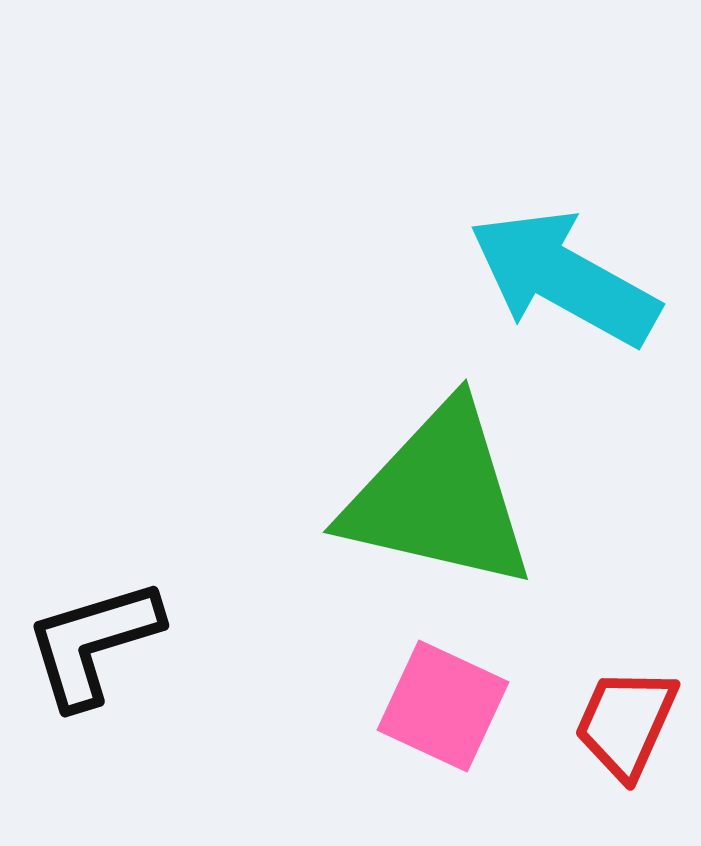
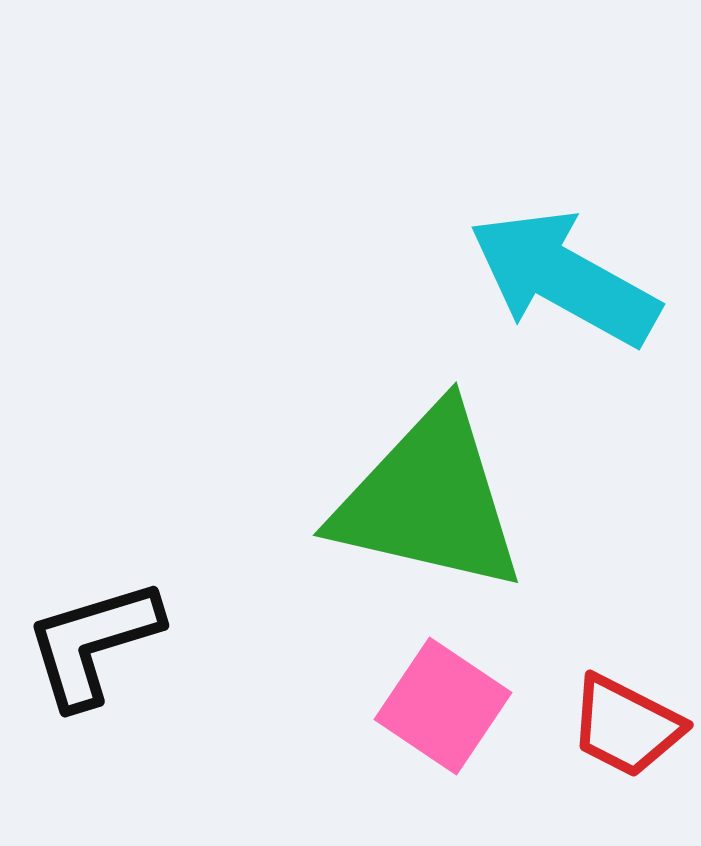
green triangle: moved 10 px left, 3 px down
pink square: rotated 9 degrees clockwise
red trapezoid: moved 3 px down; rotated 87 degrees counterclockwise
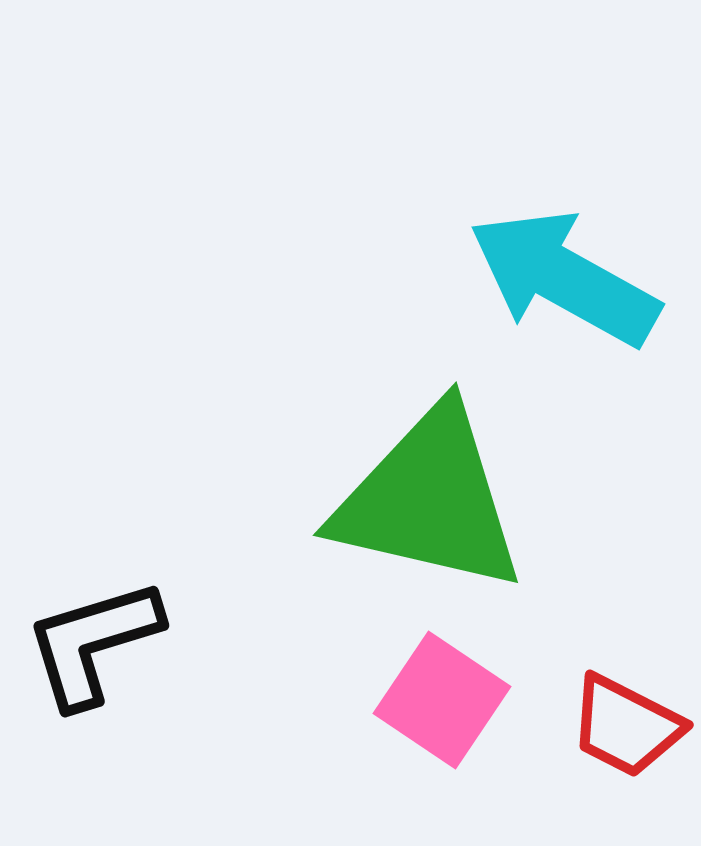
pink square: moved 1 px left, 6 px up
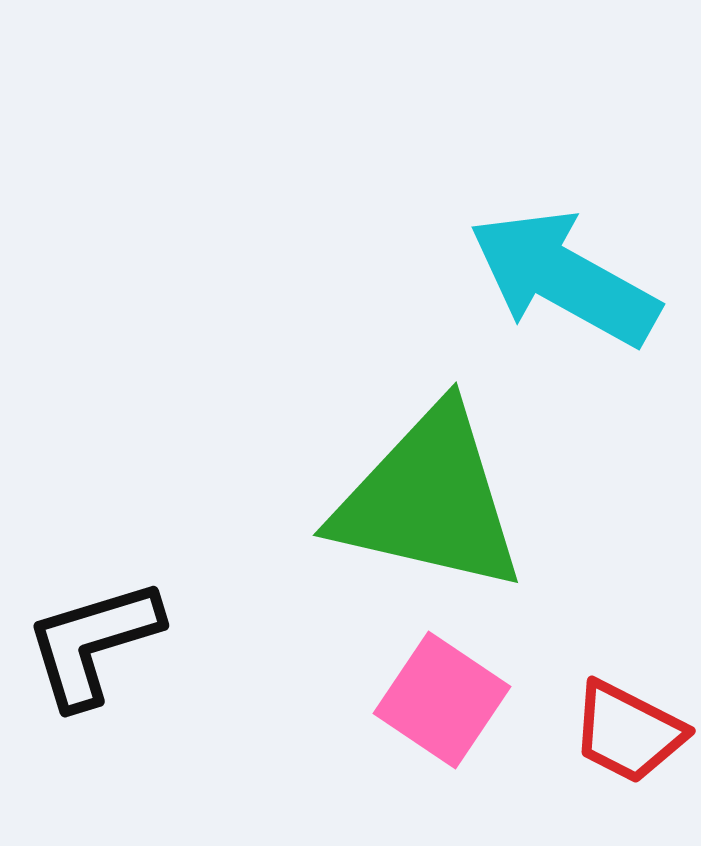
red trapezoid: moved 2 px right, 6 px down
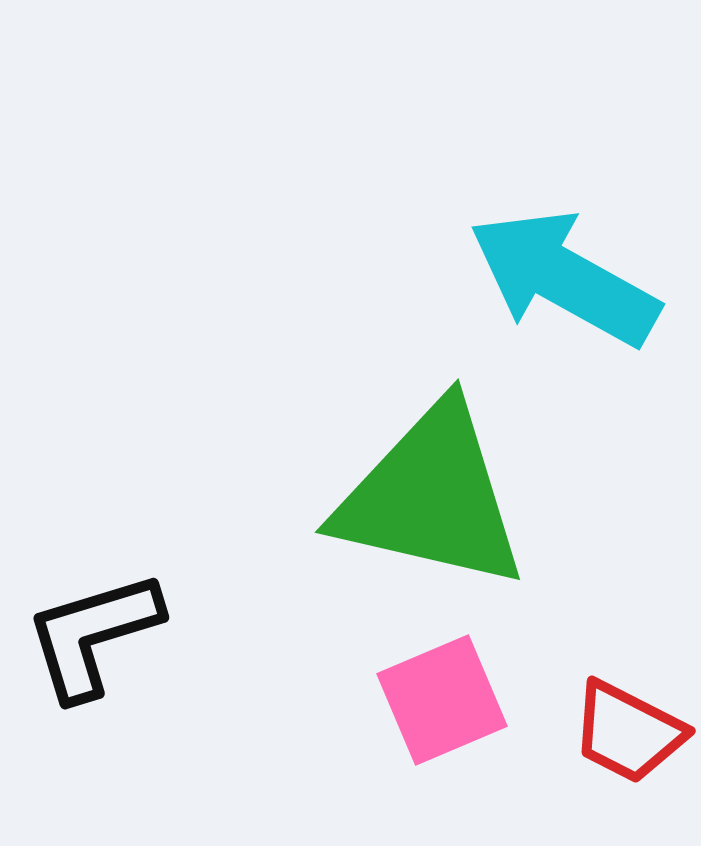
green triangle: moved 2 px right, 3 px up
black L-shape: moved 8 px up
pink square: rotated 33 degrees clockwise
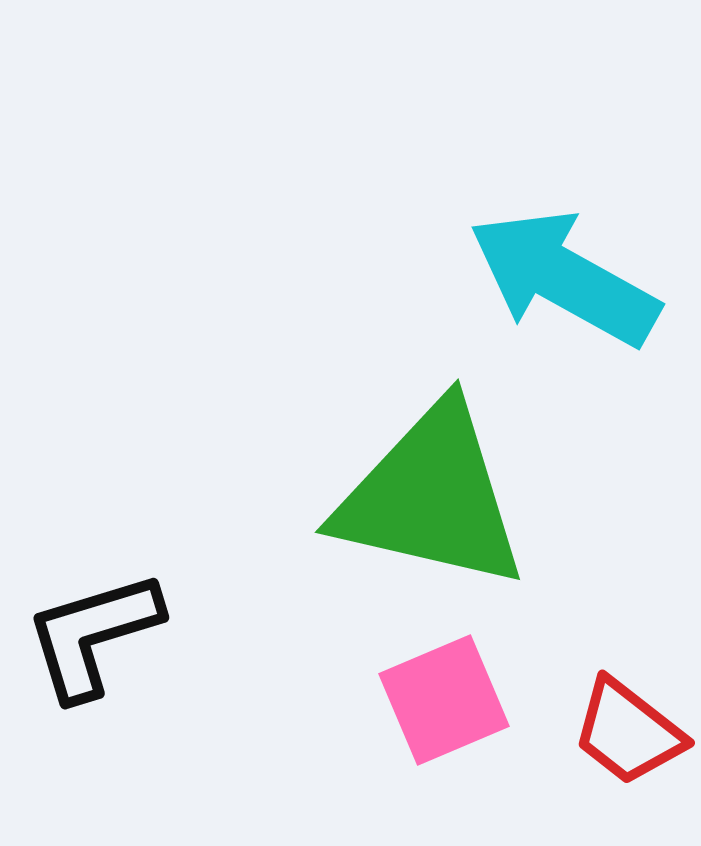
pink square: moved 2 px right
red trapezoid: rotated 11 degrees clockwise
